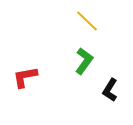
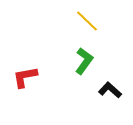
black L-shape: rotated 100 degrees clockwise
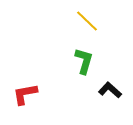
green L-shape: rotated 20 degrees counterclockwise
red L-shape: moved 17 px down
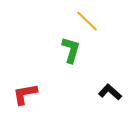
green L-shape: moved 13 px left, 11 px up
black L-shape: moved 2 px down
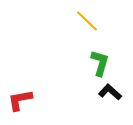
green L-shape: moved 29 px right, 13 px down
red L-shape: moved 5 px left, 6 px down
